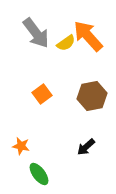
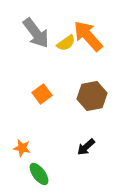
orange star: moved 1 px right, 2 px down
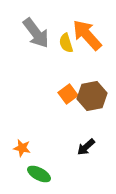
orange arrow: moved 1 px left, 1 px up
yellow semicircle: rotated 108 degrees clockwise
orange square: moved 26 px right
green ellipse: rotated 25 degrees counterclockwise
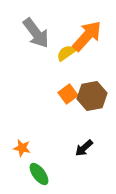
orange arrow: moved 1 px down; rotated 84 degrees clockwise
yellow semicircle: moved 10 px down; rotated 72 degrees clockwise
black arrow: moved 2 px left, 1 px down
green ellipse: rotated 25 degrees clockwise
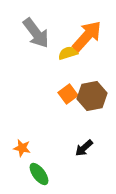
yellow semicircle: moved 2 px right; rotated 18 degrees clockwise
